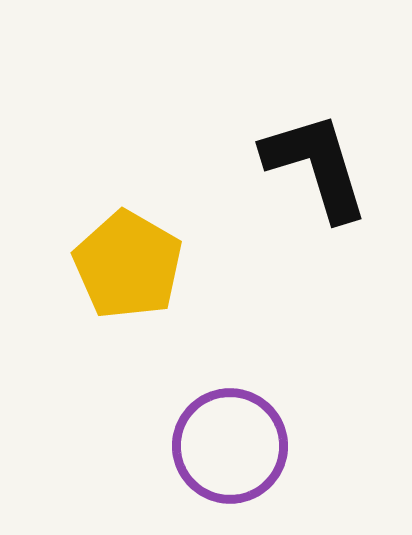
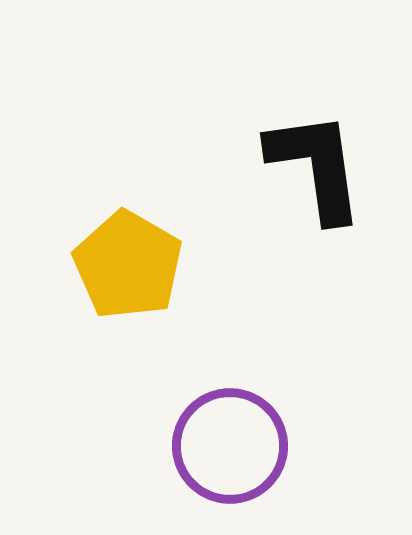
black L-shape: rotated 9 degrees clockwise
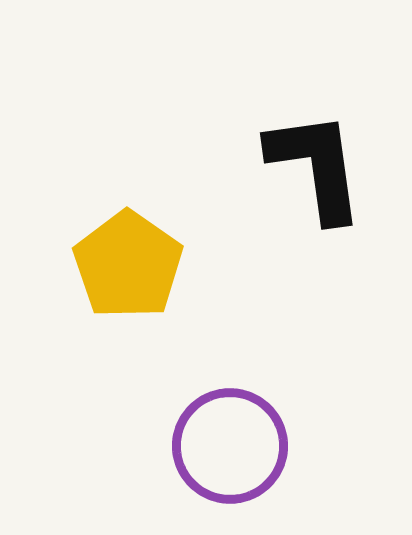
yellow pentagon: rotated 5 degrees clockwise
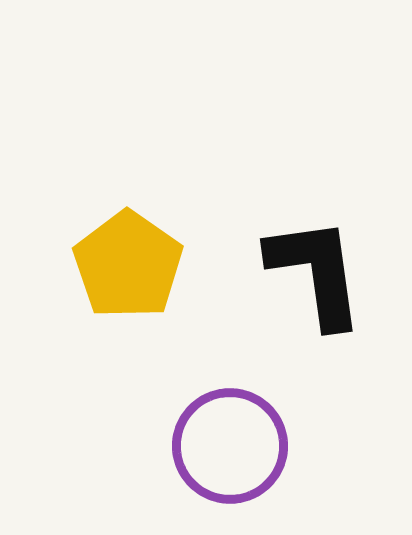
black L-shape: moved 106 px down
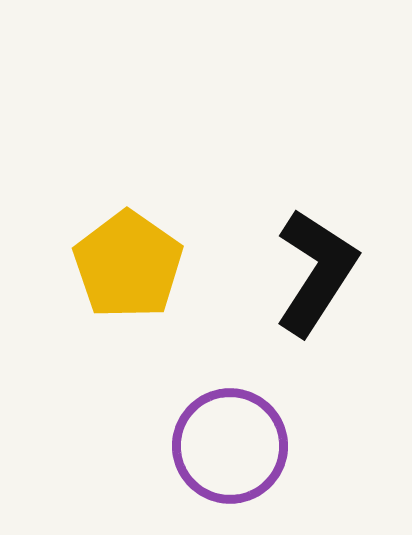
black L-shape: rotated 41 degrees clockwise
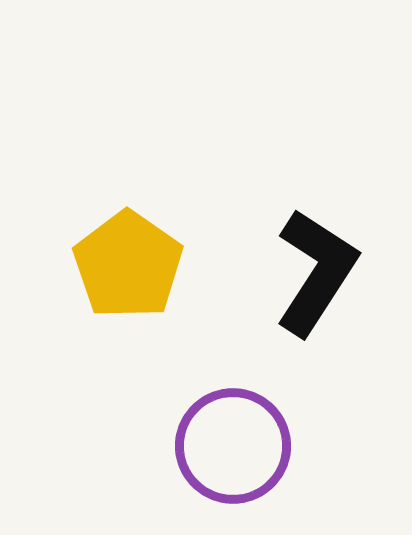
purple circle: moved 3 px right
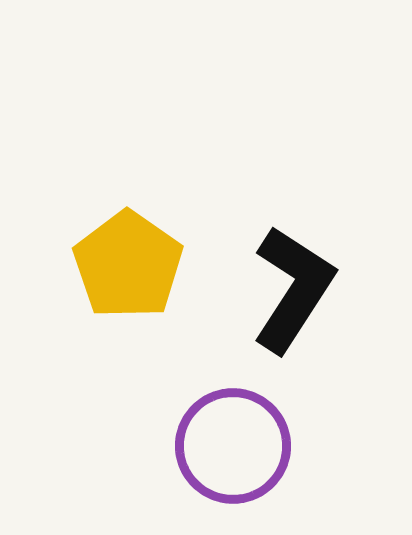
black L-shape: moved 23 px left, 17 px down
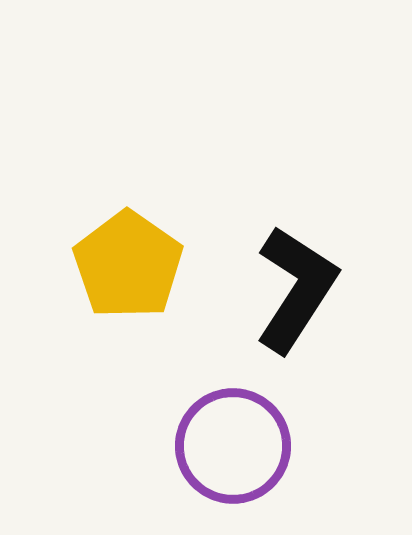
black L-shape: moved 3 px right
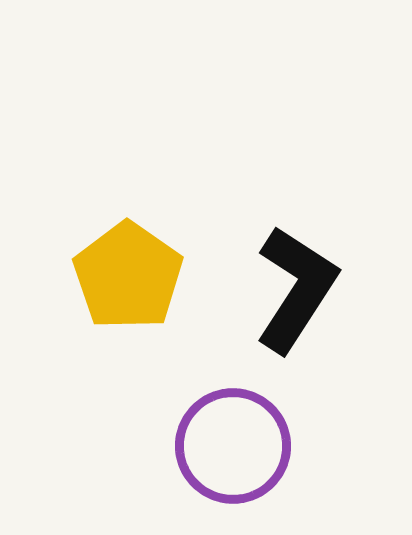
yellow pentagon: moved 11 px down
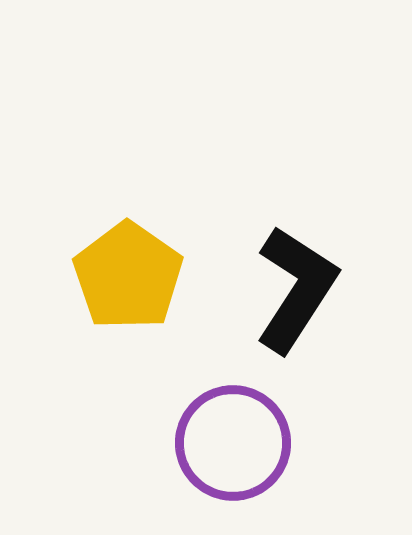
purple circle: moved 3 px up
